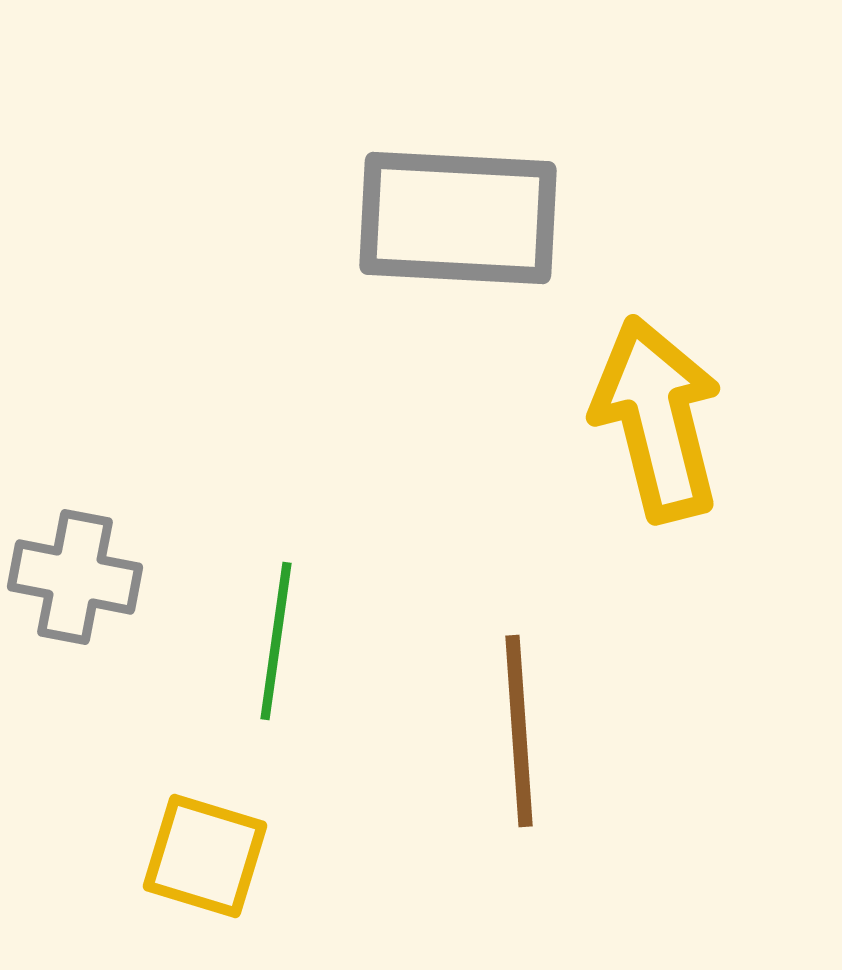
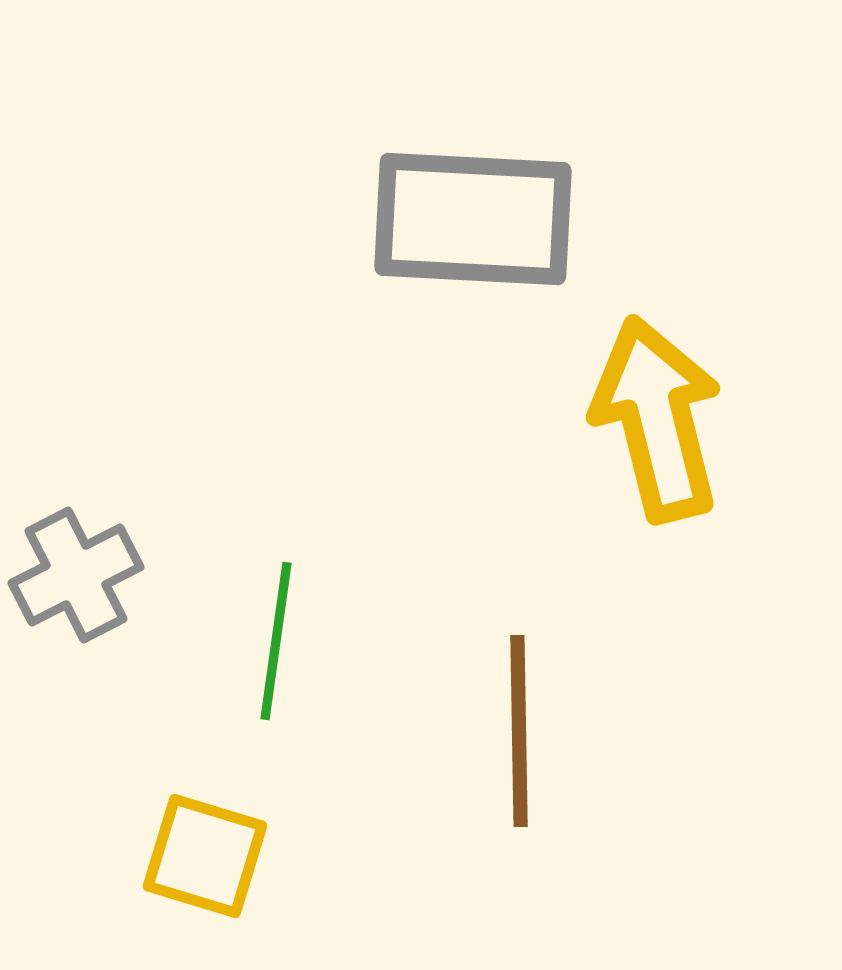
gray rectangle: moved 15 px right, 1 px down
gray cross: moved 1 px right, 2 px up; rotated 38 degrees counterclockwise
brown line: rotated 3 degrees clockwise
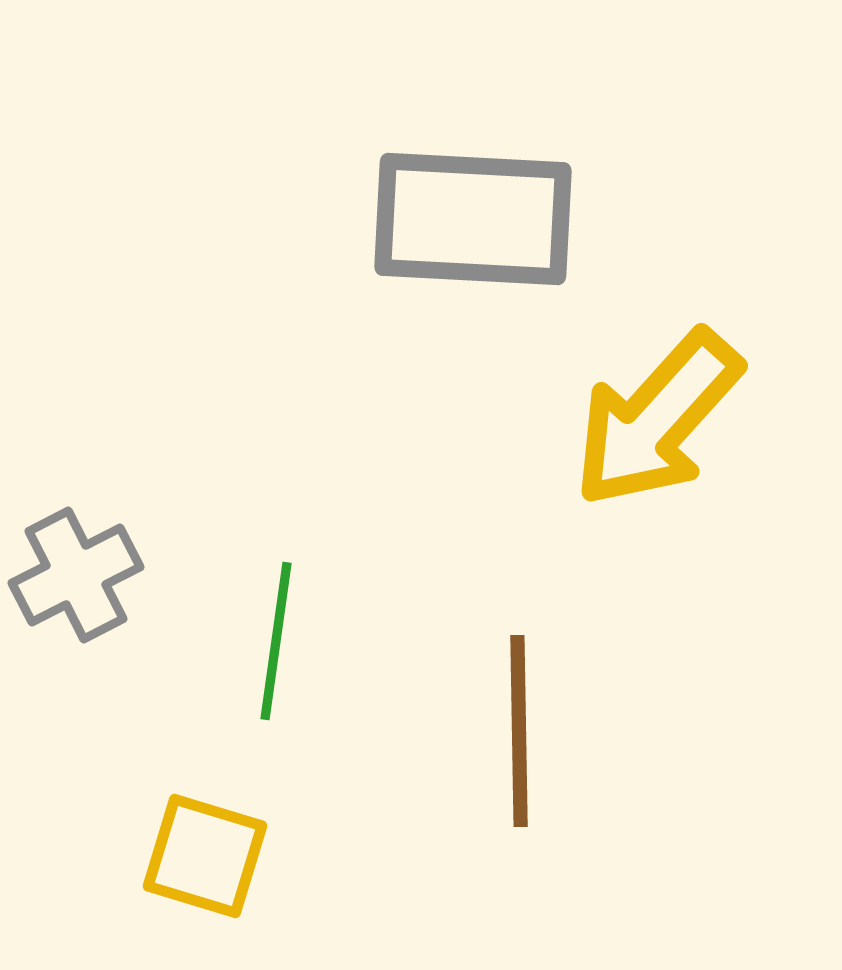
yellow arrow: rotated 124 degrees counterclockwise
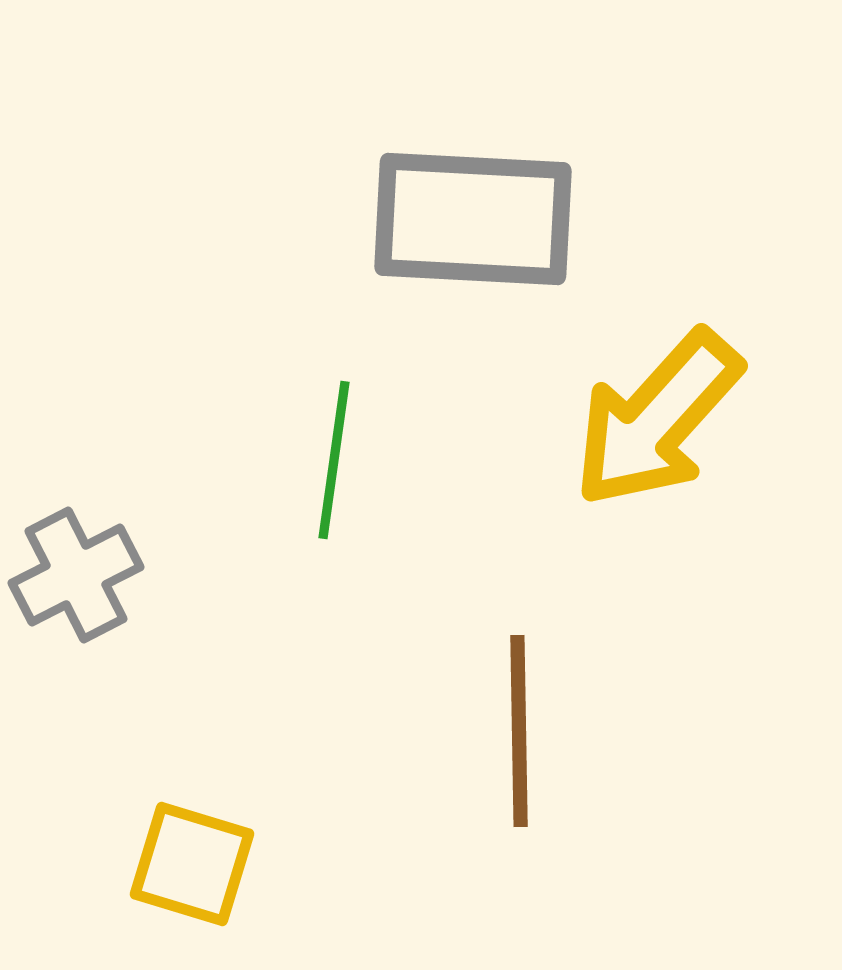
green line: moved 58 px right, 181 px up
yellow square: moved 13 px left, 8 px down
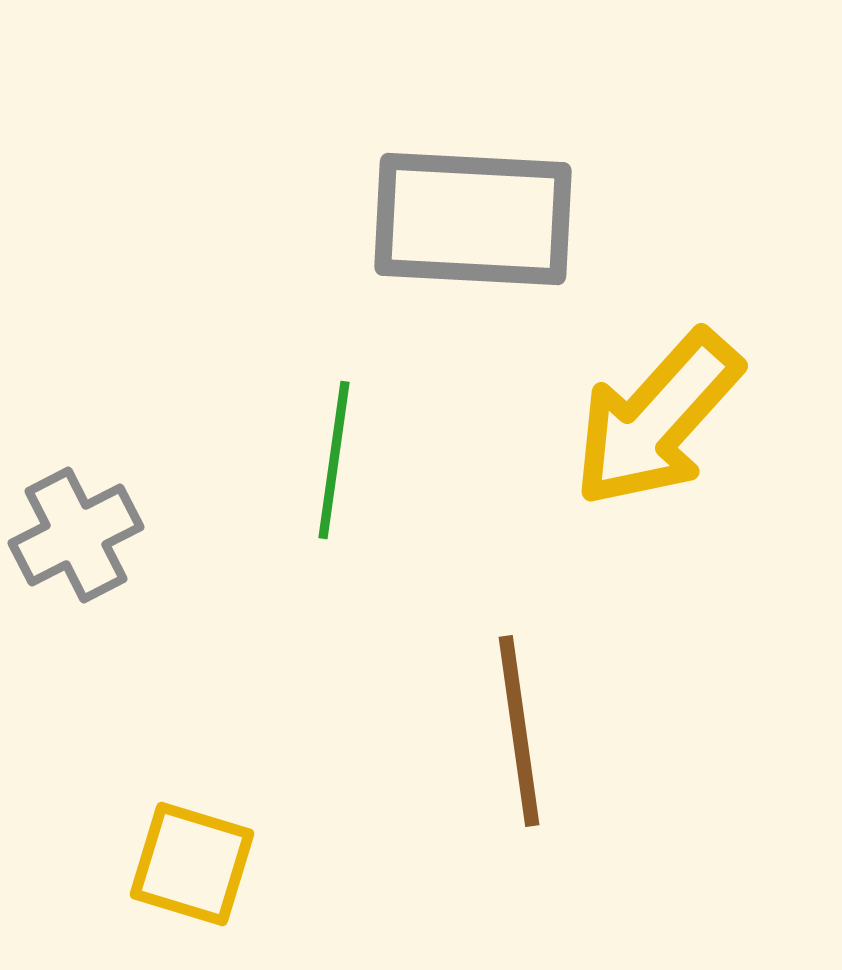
gray cross: moved 40 px up
brown line: rotated 7 degrees counterclockwise
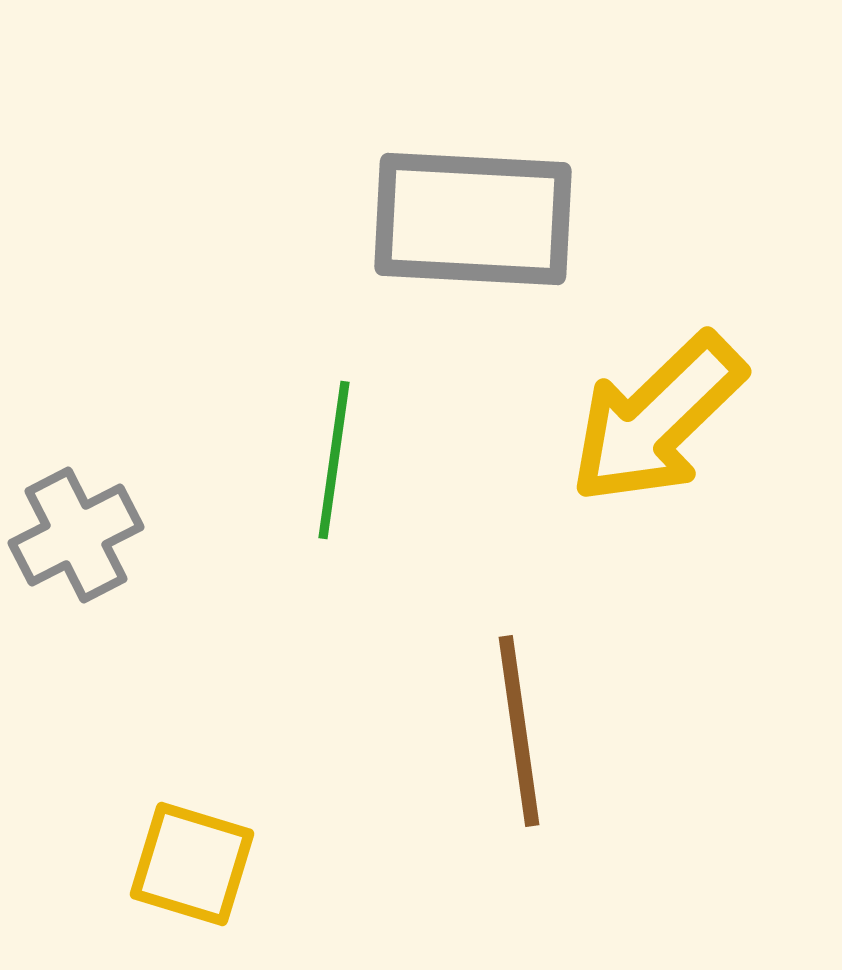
yellow arrow: rotated 4 degrees clockwise
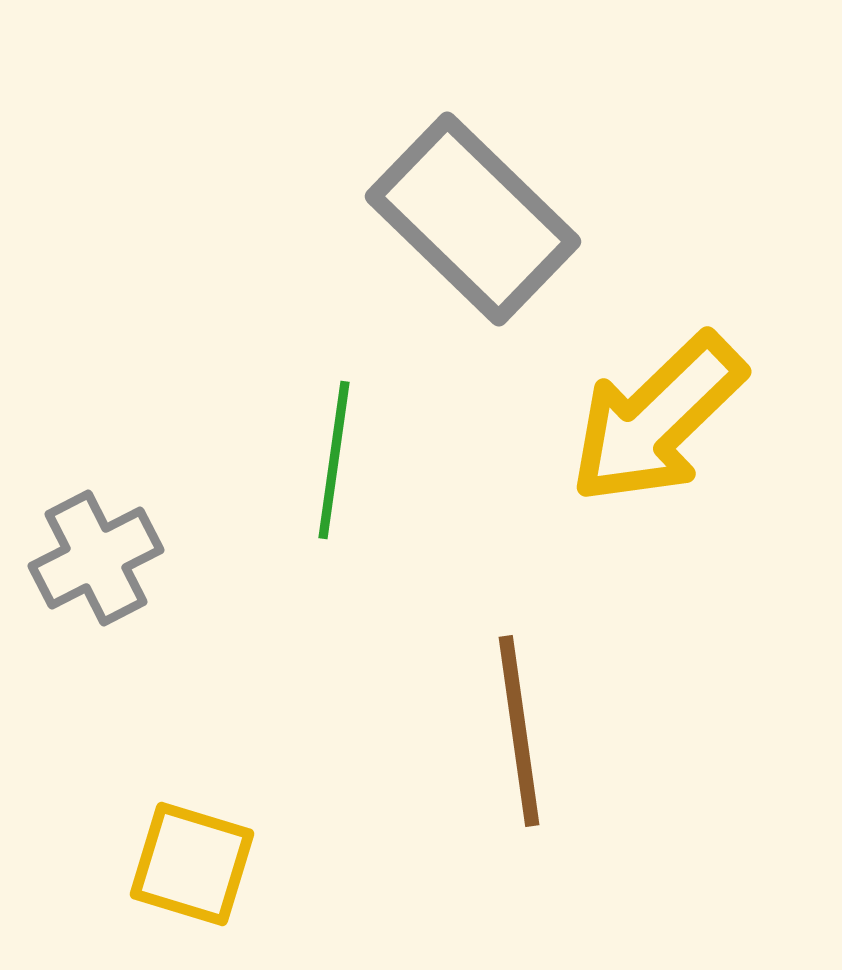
gray rectangle: rotated 41 degrees clockwise
gray cross: moved 20 px right, 23 px down
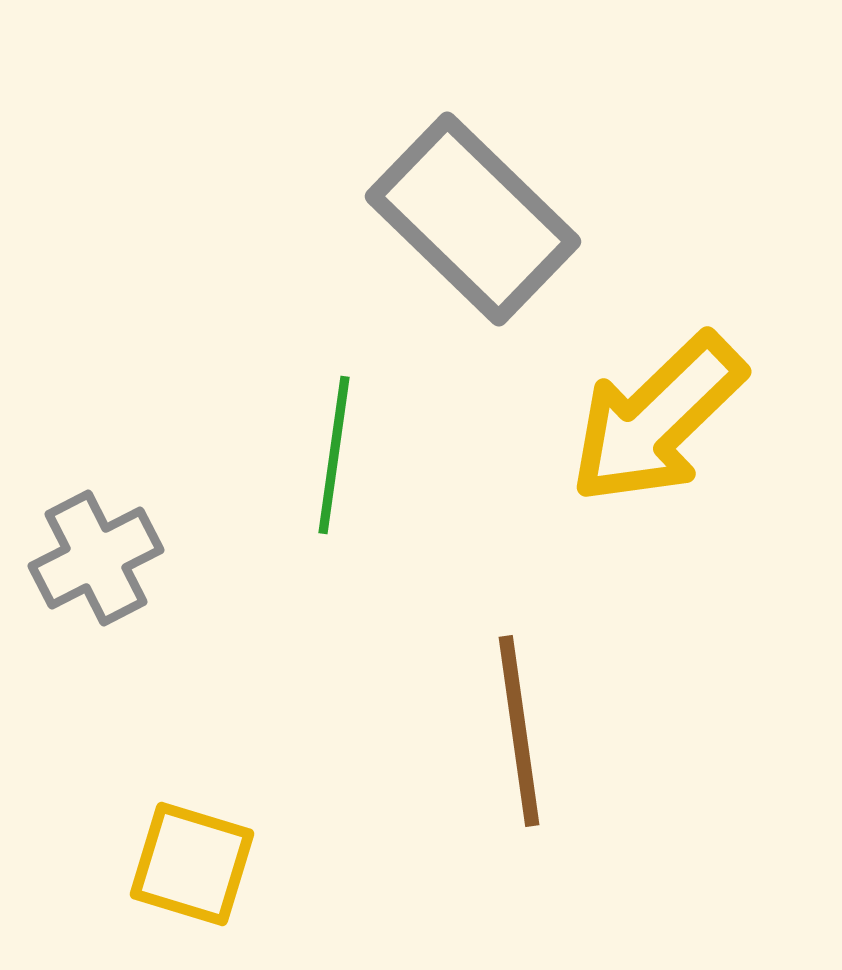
green line: moved 5 px up
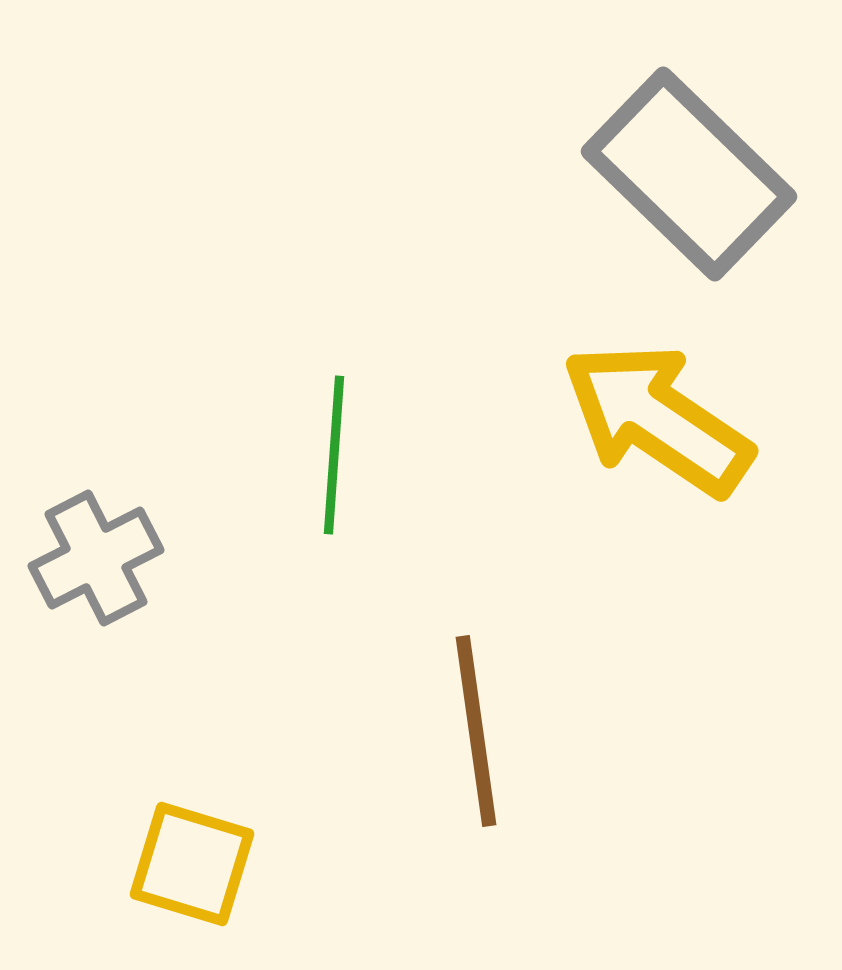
gray rectangle: moved 216 px right, 45 px up
yellow arrow: rotated 78 degrees clockwise
green line: rotated 4 degrees counterclockwise
brown line: moved 43 px left
